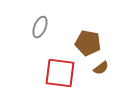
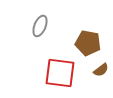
gray ellipse: moved 1 px up
brown semicircle: moved 2 px down
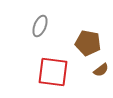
red square: moved 7 px left, 1 px up
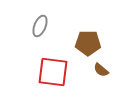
brown pentagon: rotated 10 degrees counterclockwise
brown semicircle: rotated 77 degrees clockwise
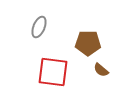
gray ellipse: moved 1 px left, 1 px down
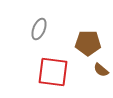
gray ellipse: moved 2 px down
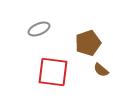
gray ellipse: rotated 45 degrees clockwise
brown pentagon: rotated 20 degrees counterclockwise
